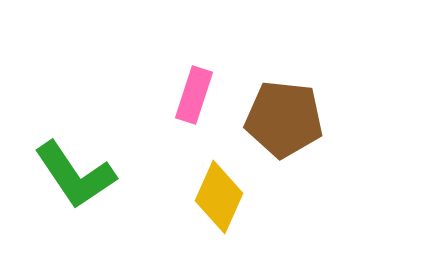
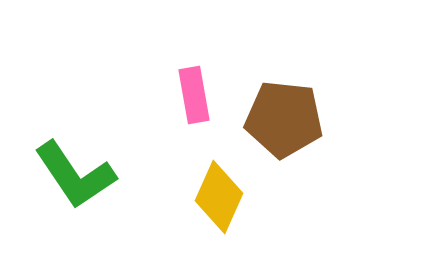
pink rectangle: rotated 28 degrees counterclockwise
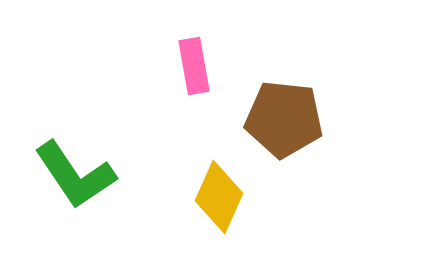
pink rectangle: moved 29 px up
